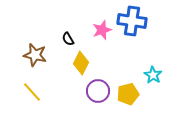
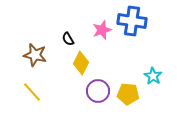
cyan star: moved 1 px down
yellow pentagon: rotated 20 degrees clockwise
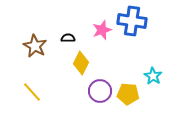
black semicircle: moved 1 px up; rotated 120 degrees clockwise
brown star: moved 9 px up; rotated 15 degrees clockwise
purple circle: moved 2 px right
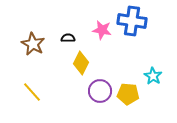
pink star: rotated 30 degrees clockwise
brown star: moved 2 px left, 2 px up
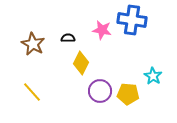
blue cross: moved 1 px up
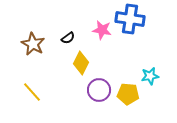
blue cross: moved 2 px left, 1 px up
black semicircle: rotated 144 degrees clockwise
cyan star: moved 3 px left; rotated 30 degrees clockwise
purple circle: moved 1 px left, 1 px up
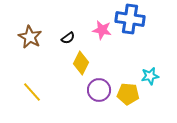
brown star: moved 3 px left, 7 px up
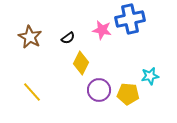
blue cross: rotated 20 degrees counterclockwise
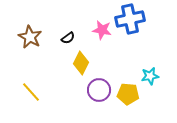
yellow line: moved 1 px left
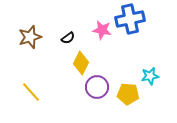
brown star: rotated 25 degrees clockwise
purple circle: moved 2 px left, 3 px up
